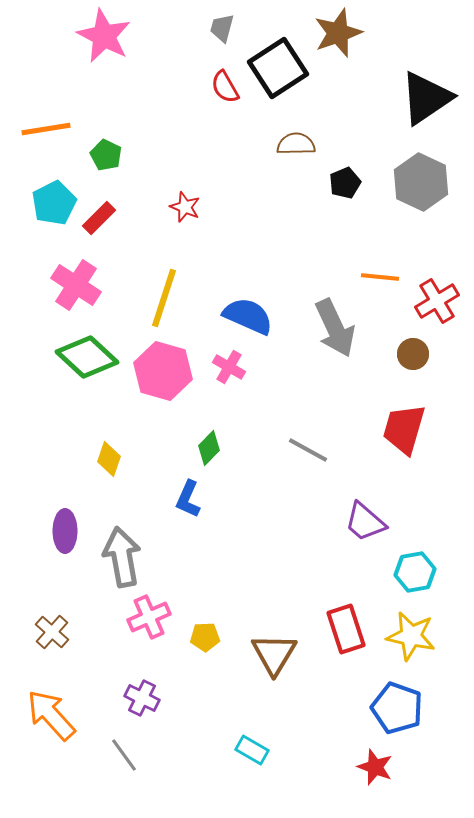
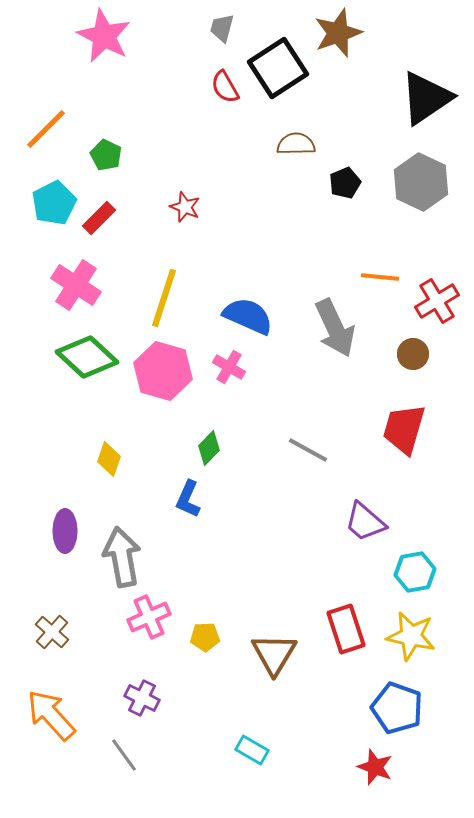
orange line at (46, 129): rotated 36 degrees counterclockwise
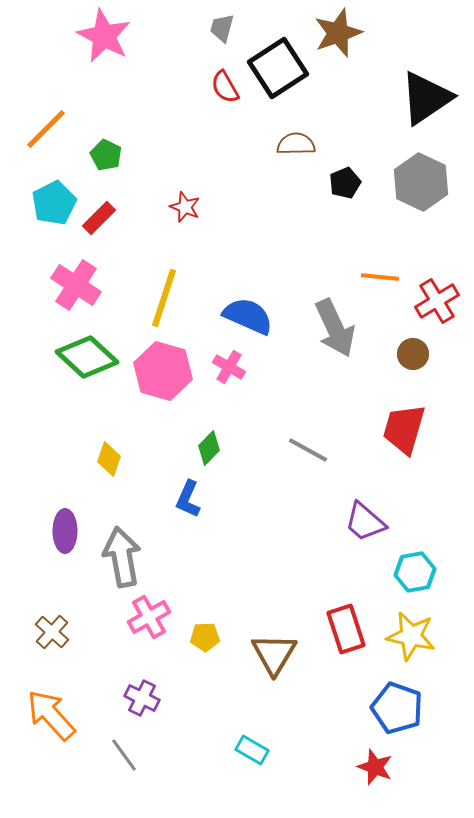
pink cross at (149, 617): rotated 6 degrees counterclockwise
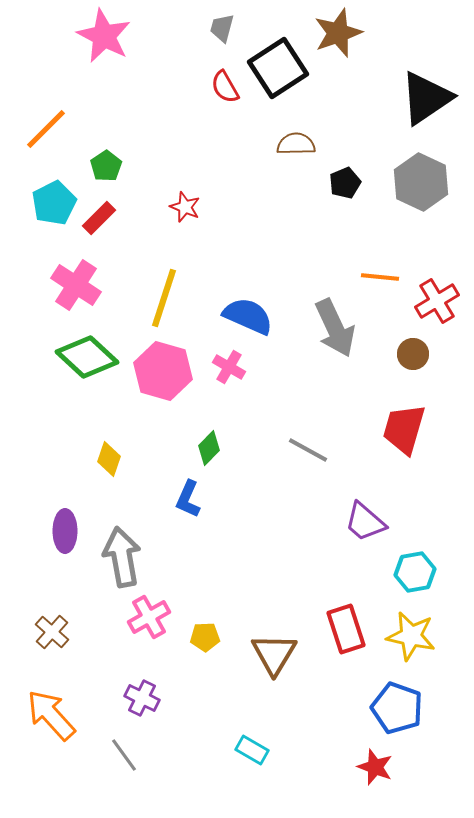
green pentagon at (106, 155): moved 11 px down; rotated 12 degrees clockwise
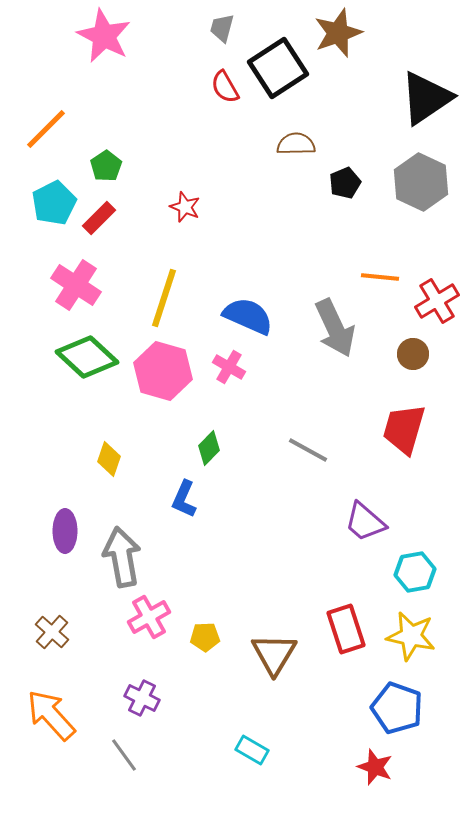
blue L-shape at (188, 499): moved 4 px left
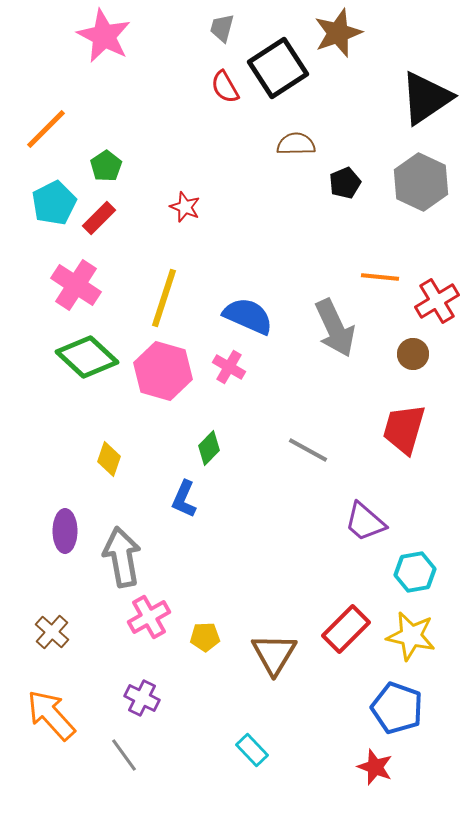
red rectangle at (346, 629): rotated 63 degrees clockwise
cyan rectangle at (252, 750): rotated 16 degrees clockwise
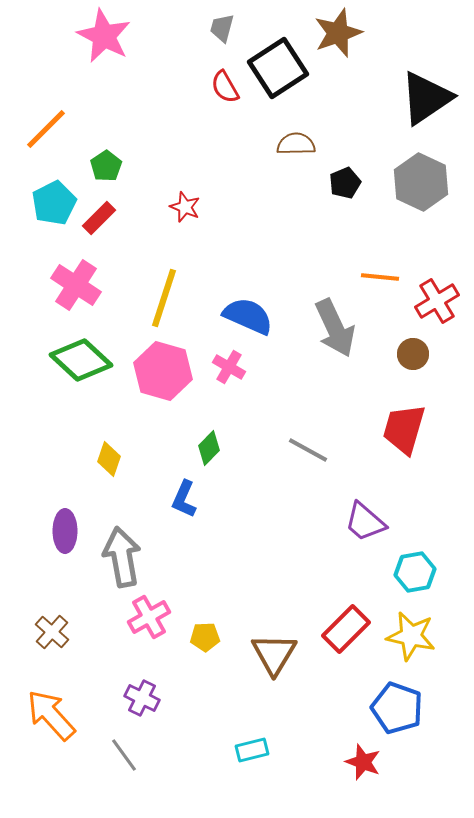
green diamond at (87, 357): moved 6 px left, 3 px down
cyan rectangle at (252, 750): rotated 60 degrees counterclockwise
red star at (375, 767): moved 12 px left, 5 px up
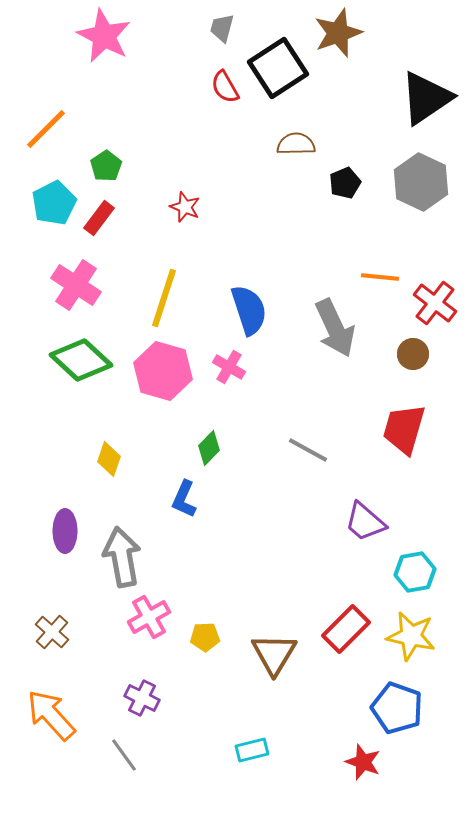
red rectangle at (99, 218): rotated 8 degrees counterclockwise
red cross at (437, 301): moved 2 px left, 2 px down; rotated 21 degrees counterclockwise
blue semicircle at (248, 316): moved 1 px right, 6 px up; rotated 48 degrees clockwise
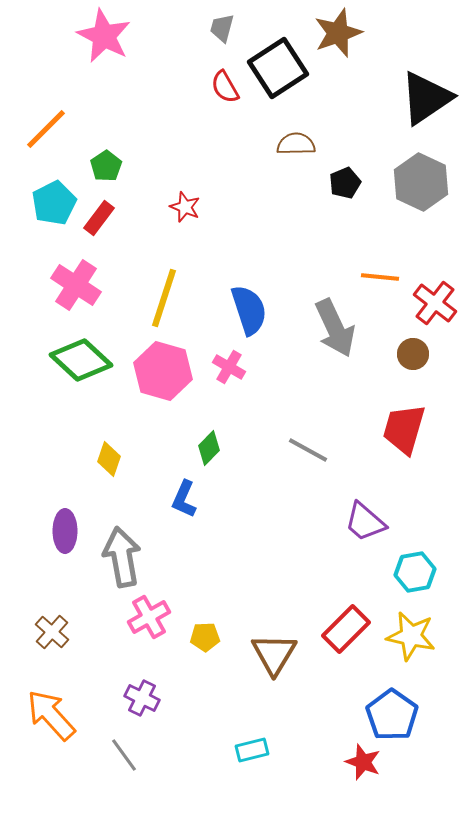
blue pentagon at (397, 708): moved 5 px left, 7 px down; rotated 15 degrees clockwise
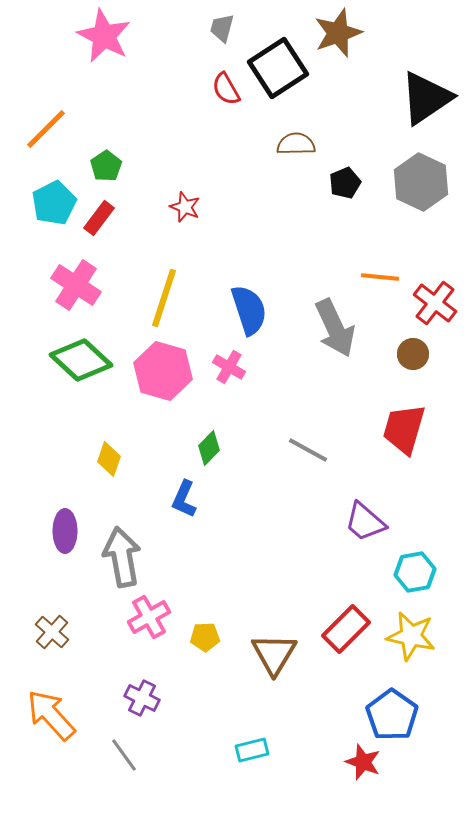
red semicircle at (225, 87): moved 1 px right, 2 px down
